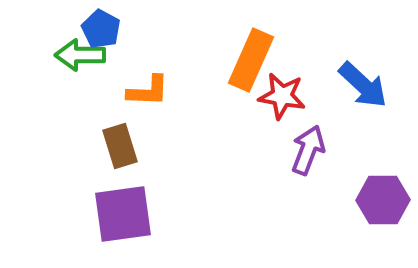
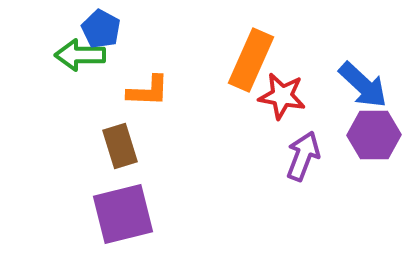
purple arrow: moved 5 px left, 6 px down
purple hexagon: moved 9 px left, 65 px up
purple square: rotated 6 degrees counterclockwise
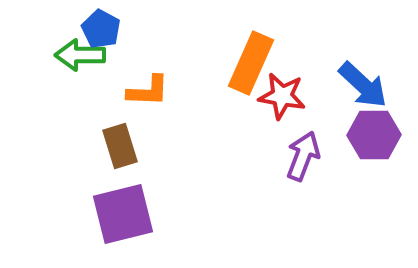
orange rectangle: moved 3 px down
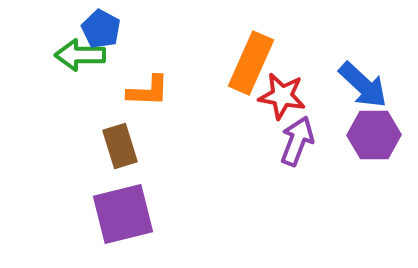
purple arrow: moved 6 px left, 15 px up
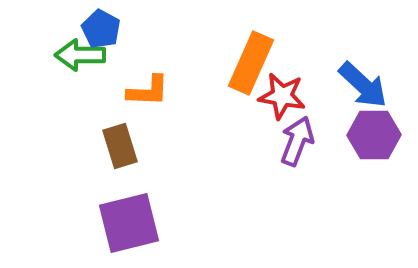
purple square: moved 6 px right, 9 px down
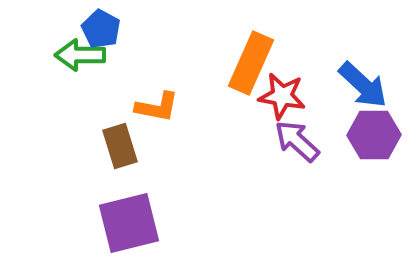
orange L-shape: moved 9 px right, 16 px down; rotated 9 degrees clockwise
purple arrow: rotated 69 degrees counterclockwise
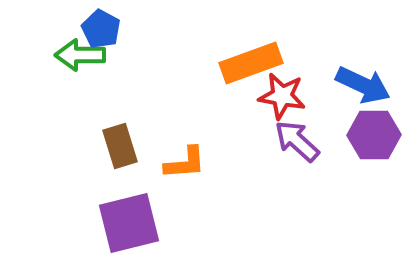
orange rectangle: rotated 46 degrees clockwise
blue arrow: rotated 18 degrees counterclockwise
orange L-shape: moved 28 px right, 56 px down; rotated 15 degrees counterclockwise
